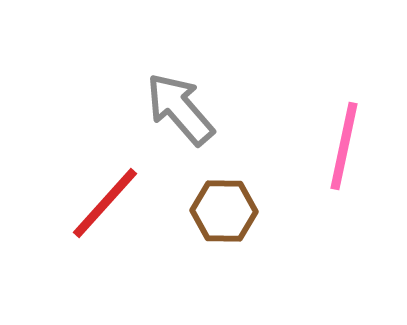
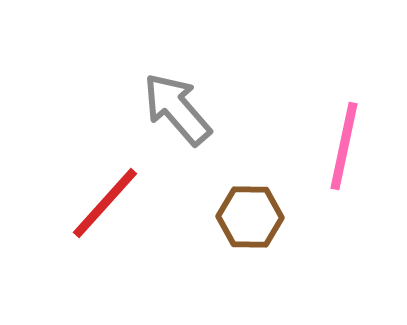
gray arrow: moved 3 px left
brown hexagon: moved 26 px right, 6 px down
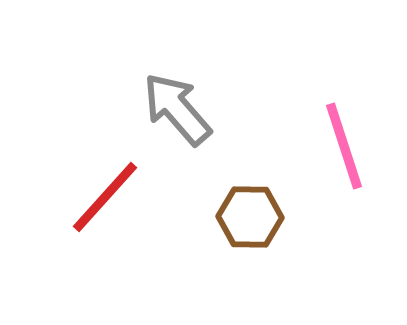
pink line: rotated 30 degrees counterclockwise
red line: moved 6 px up
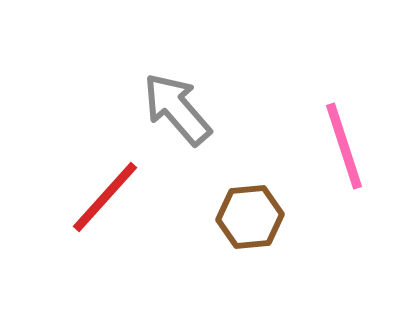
brown hexagon: rotated 6 degrees counterclockwise
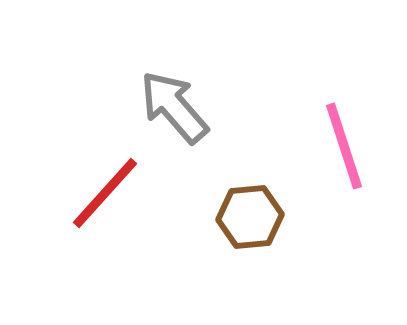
gray arrow: moved 3 px left, 2 px up
red line: moved 4 px up
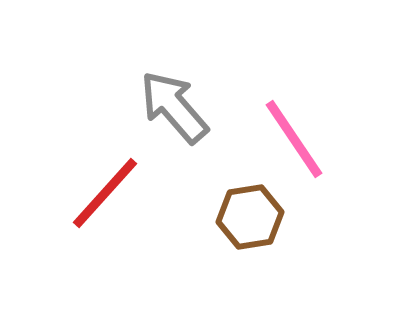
pink line: moved 50 px left, 7 px up; rotated 16 degrees counterclockwise
brown hexagon: rotated 4 degrees counterclockwise
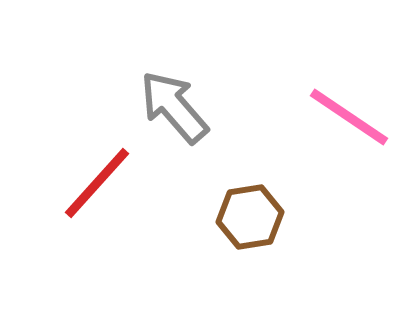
pink line: moved 55 px right, 22 px up; rotated 22 degrees counterclockwise
red line: moved 8 px left, 10 px up
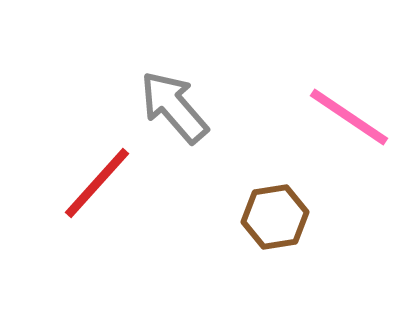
brown hexagon: moved 25 px right
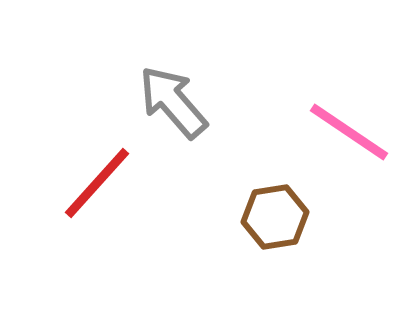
gray arrow: moved 1 px left, 5 px up
pink line: moved 15 px down
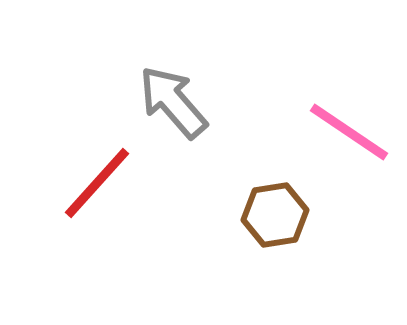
brown hexagon: moved 2 px up
